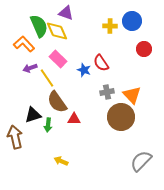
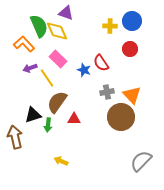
red circle: moved 14 px left
brown semicircle: rotated 70 degrees clockwise
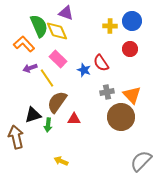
brown arrow: moved 1 px right
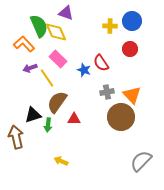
yellow diamond: moved 1 px left, 1 px down
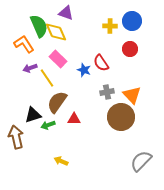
orange L-shape: rotated 10 degrees clockwise
green arrow: rotated 64 degrees clockwise
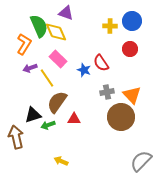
orange L-shape: rotated 65 degrees clockwise
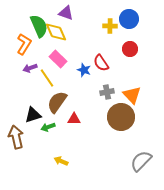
blue circle: moved 3 px left, 2 px up
green arrow: moved 2 px down
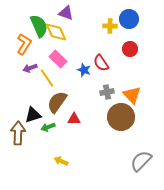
brown arrow: moved 2 px right, 4 px up; rotated 15 degrees clockwise
